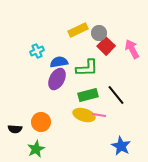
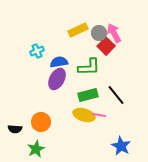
pink arrow: moved 18 px left, 16 px up
green L-shape: moved 2 px right, 1 px up
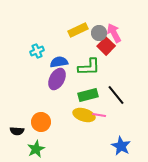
black semicircle: moved 2 px right, 2 px down
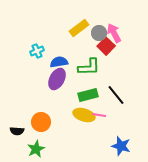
yellow rectangle: moved 1 px right, 2 px up; rotated 12 degrees counterclockwise
blue star: rotated 12 degrees counterclockwise
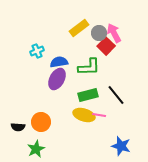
black semicircle: moved 1 px right, 4 px up
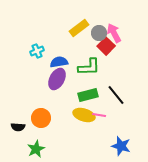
orange circle: moved 4 px up
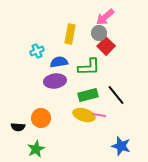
yellow rectangle: moved 9 px left, 6 px down; rotated 42 degrees counterclockwise
pink arrow: moved 9 px left, 16 px up; rotated 102 degrees counterclockwise
purple ellipse: moved 2 px left, 2 px down; rotated 55 degrees clockwise
